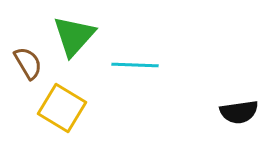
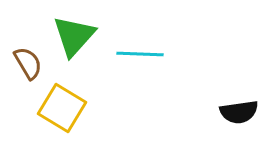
cyan line: moved 5 px right, 11 px up
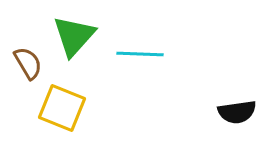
yellow square: rotated 9 degrees counterclockwise
black semicircle: moved 2 px left
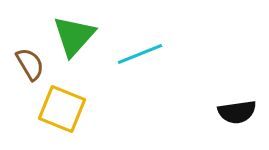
cyan line: rotated 24 degrees counterclockwise
brown semicircle: moved 2 px right, 1 px down
yellow square: moved 1 px down
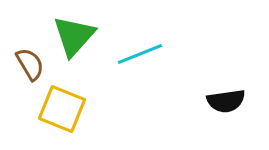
black semicircle: moved 11 px left, 11 px up
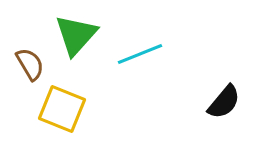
green triangle: moved 2 px right, 1 px up
black semicircle: moved 2 px left, 1 px down; rotated 42 degrees counterclockwise
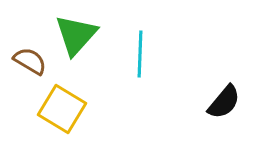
cyan line: rotated 66 degrees counterclockwise
brown semicircle: moved 3 px up; rotated 28 degrees counterclockwise
yellow square: rotated 9 degrees clockwise
